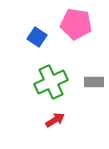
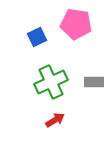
blue square: rotated 30 degrees clockwise
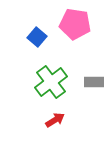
pink pentagon: moved 1 px left
blue square: rotated 24 degrees counterclockwise
green cross: rotated 12 degrees counterclockwise
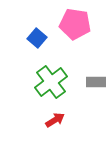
blue square: moved 1 px down
gray rectangle: moved 2 px right
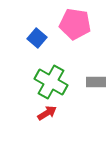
green cross: rotated 24 degrees counterclockwise
red arrow: moved 8 px left, 7 px up
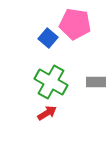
blue square: moved 11 px right
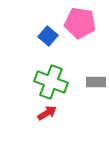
pink pentagon: moved 5 px right, 1 px up
blue square: moved 2 px up
green cross: rotated 8 degrees counterclockwise
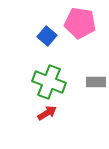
blue square: moved 1 px left
green cross: moved 2 px left
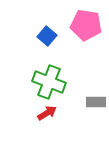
pink pentagon: moved 6 px right, 2 px down
gray rectangle: moved 20 px down
